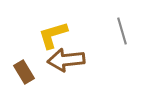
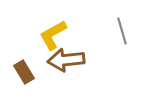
yellow L-shape: rotated 12 degrees counterclockwise
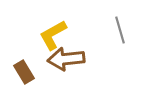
gray line: moved 2 px left, 1 px up
brown arrow: moved 1 px up
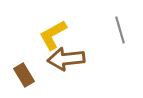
brown rectangle: moved 3 px down
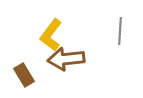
gray line: moved 1 px down; rotated 20 degrees clockwise
yellow L-shape: moved 2 px left; rotated 24 degrees counterclockwise
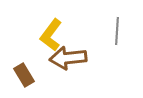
gray line: moved 3 px left
brown arrow: moved 2 px right, 1 px up
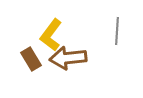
brown rectangle: moved 7 px right, 16 px up
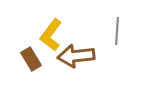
brown arrow: moved 8 px right, 2 px up
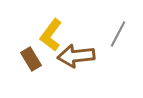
gray line: moved 1 px right, 3 px down; rotated 24 degrees clockwise
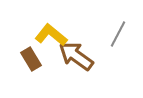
yellow L-shape: rotated 92 degrees clockwise
brown arrow: rotated 42 degrees clockwise
